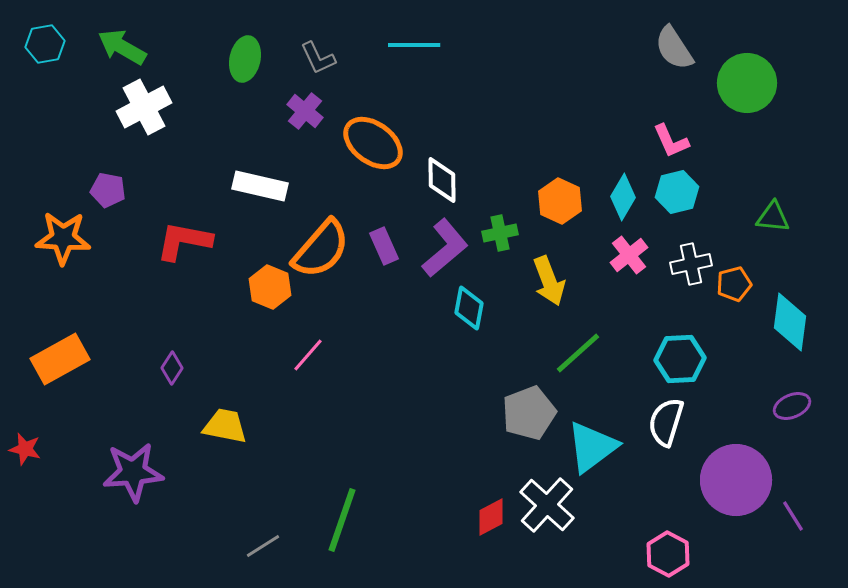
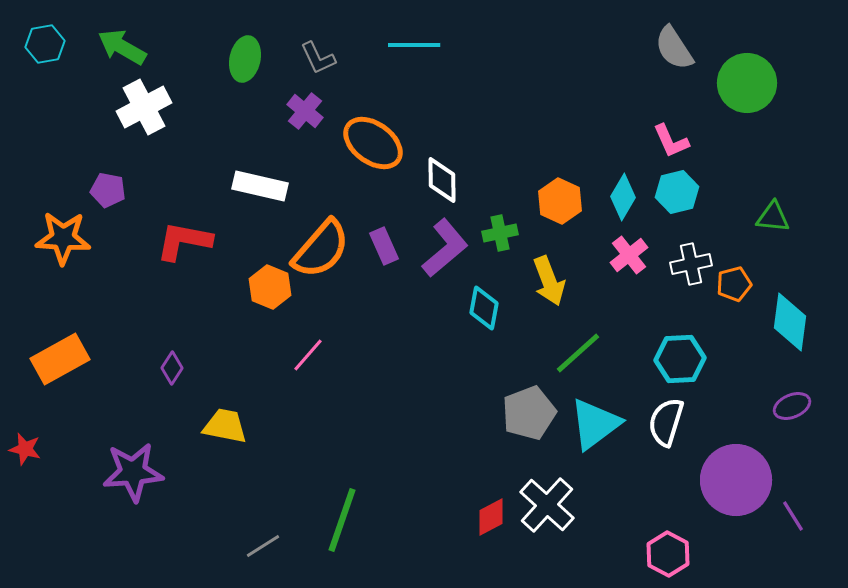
cyan diamond at (469, 308): moved 15 px right
cyan triangle at (592, 447): moved 3 px right, 23 px up
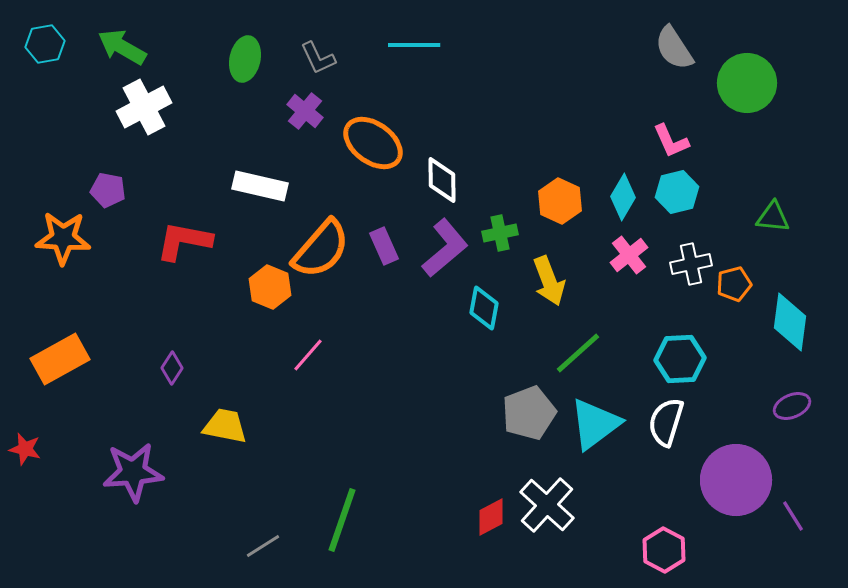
pink hexagon at (668, 554): moved 4 px left, 4 px up
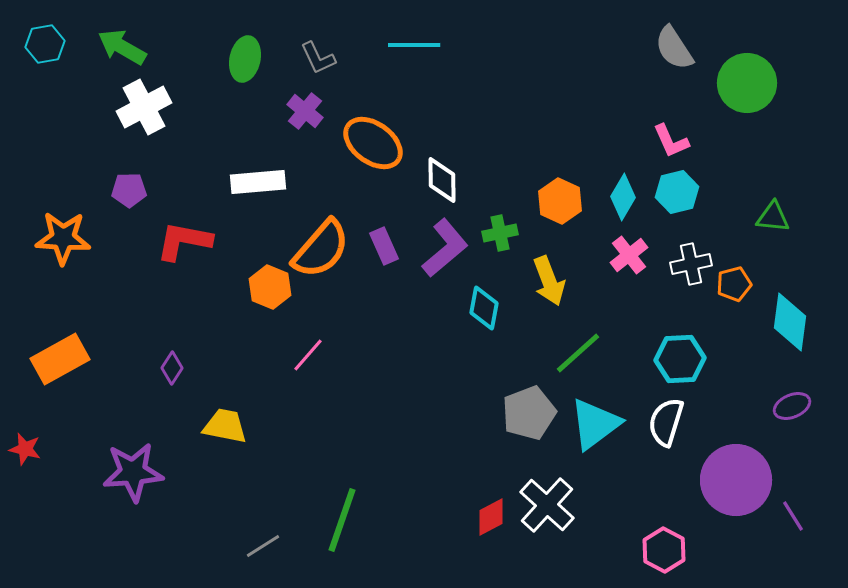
white rectangle at (260, 186): moved 2 px left, 4 px up; rotated 18 degrees counterclockwise
purple pentagon at (108, 190): moved 21 px right; rotated 12 degrees counterclockwise
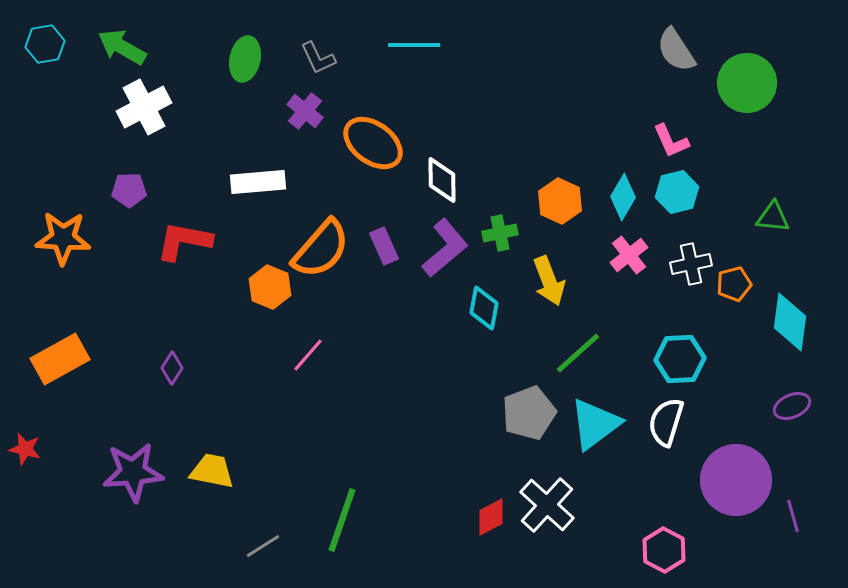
gray semicircle at (674, 48): moved 2 px right, 2 px down
yellow trapezoid at (225, 426): moved 13 px left, 45 px down
purple line at (793, 516): rotated 16 degrees clockwise
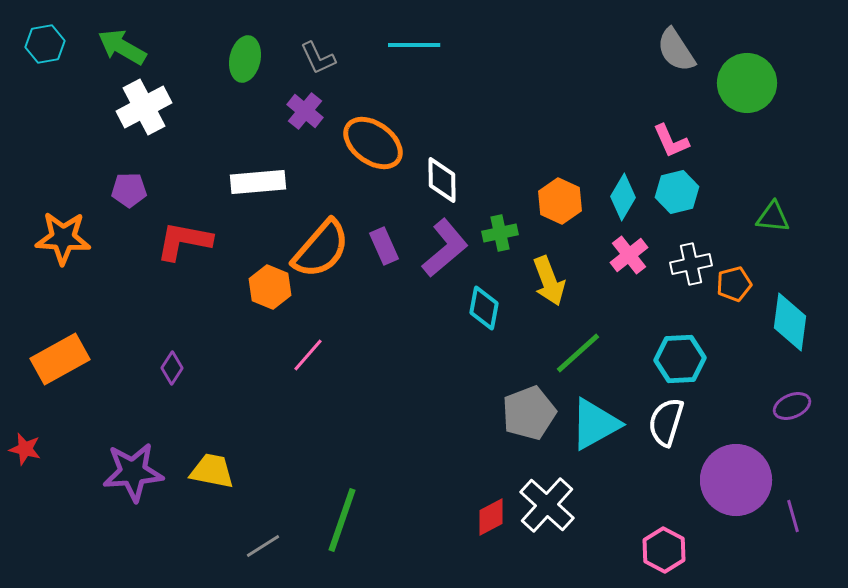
cyan triangle at (595, 424): rotated 8 degrees clockwise
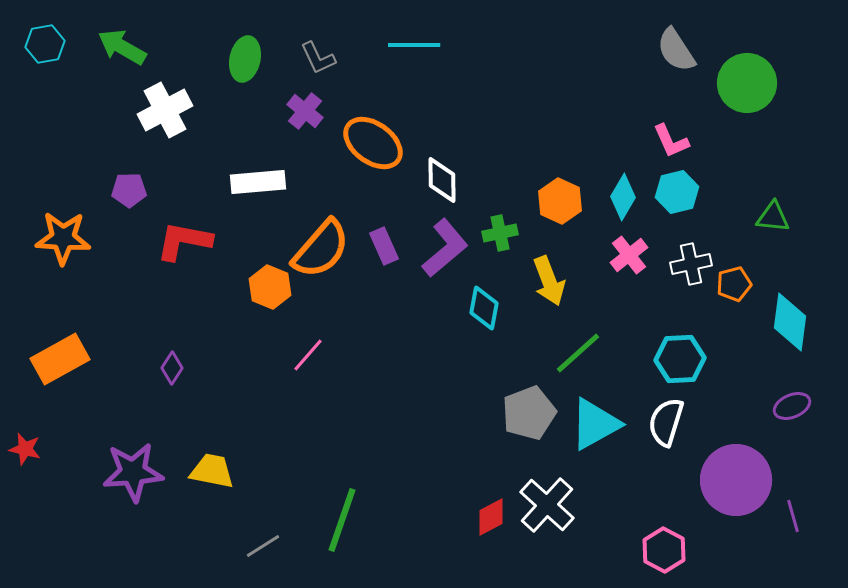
white cross at (144, 107): moved 21 px right, 3 px down
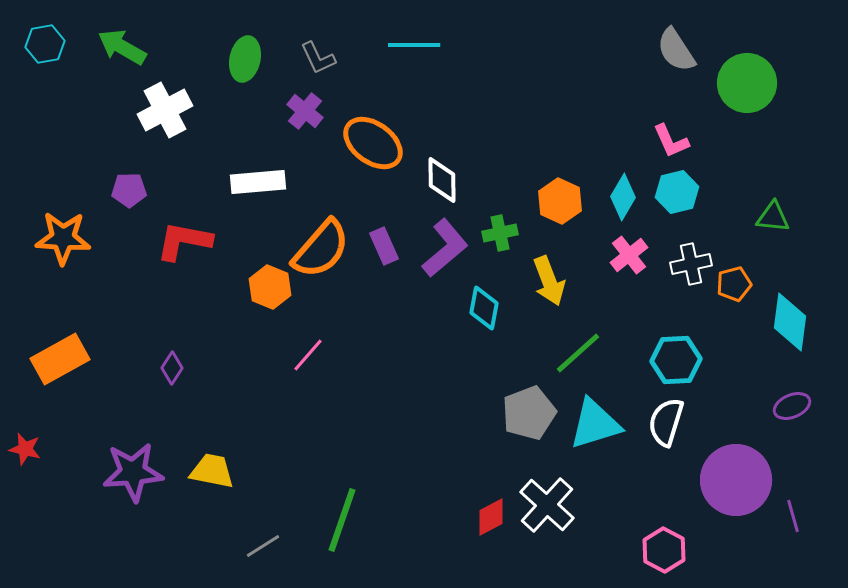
cyan hexagon at (680, 359): moved 4 px left, 1 px down
cyan triangle at (595, 424): rotated 12 degrees clockwise
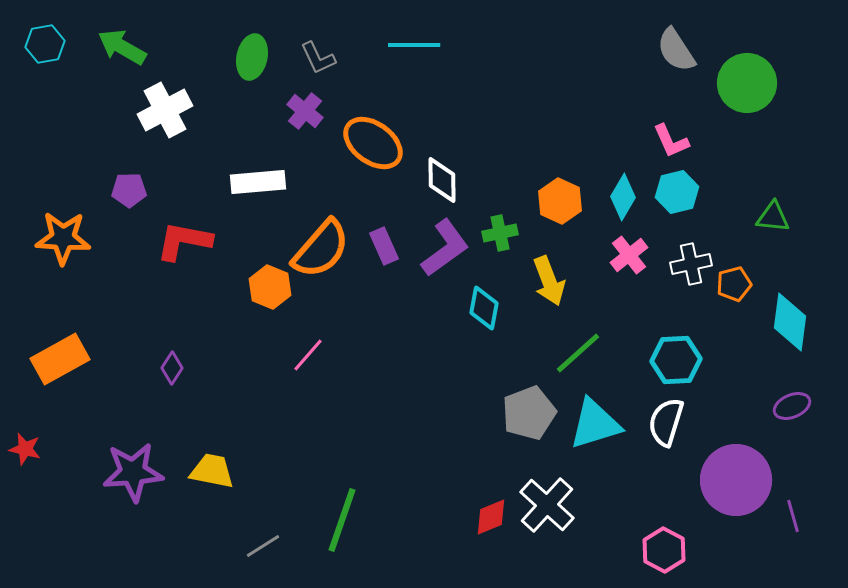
green ellipse at (245, 59): moved 7 px right, 2 px up
purple L-shape at (445, 248): rotated 4 degrees clockwise
red diamond at (491, 517): rotated 6 degrees clockwise
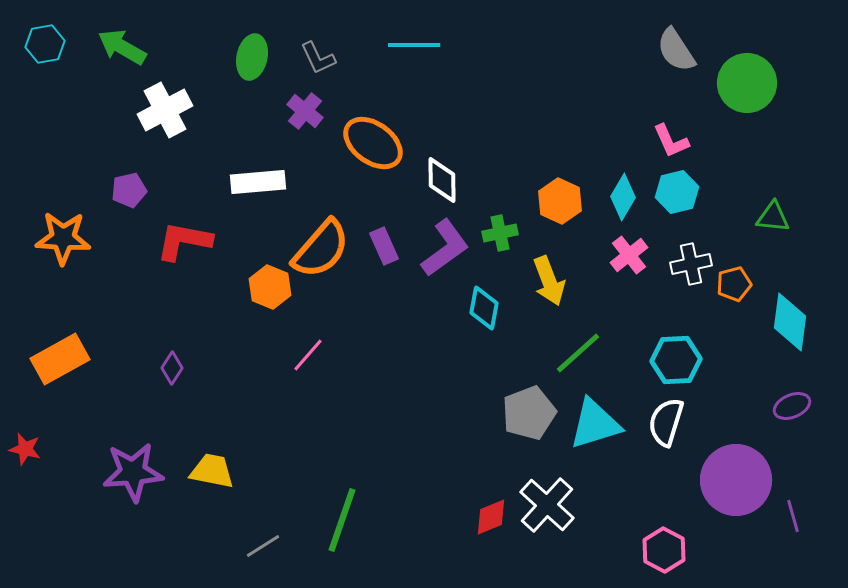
purple pentagon at (129, 190): rotated 12 degrees counterclockwise
